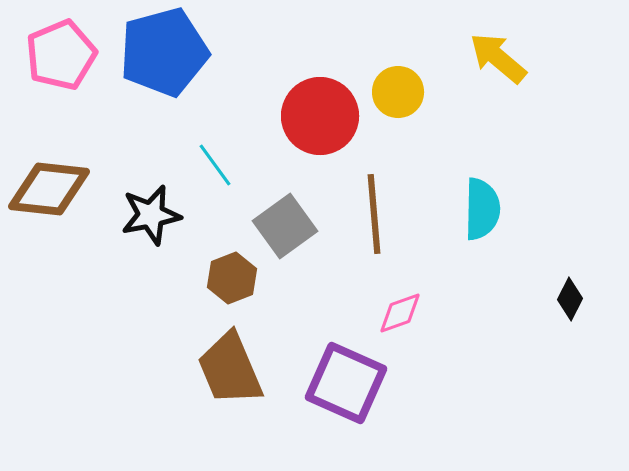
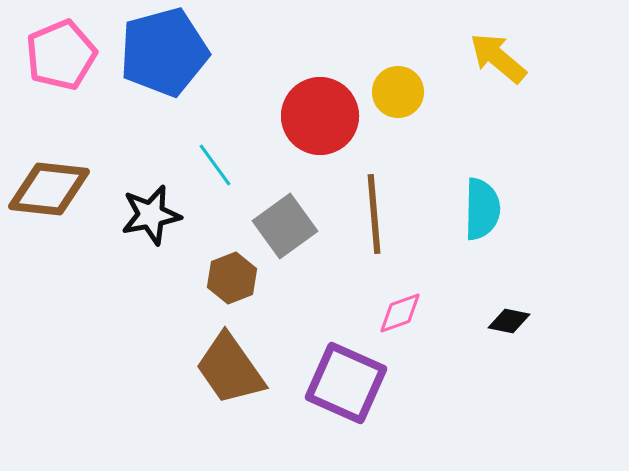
black diamond: moved 61 px left, 22 px down; rotated 75 degrees clockwise
brown trapezoid: rotated 12 degrees counterclockwise
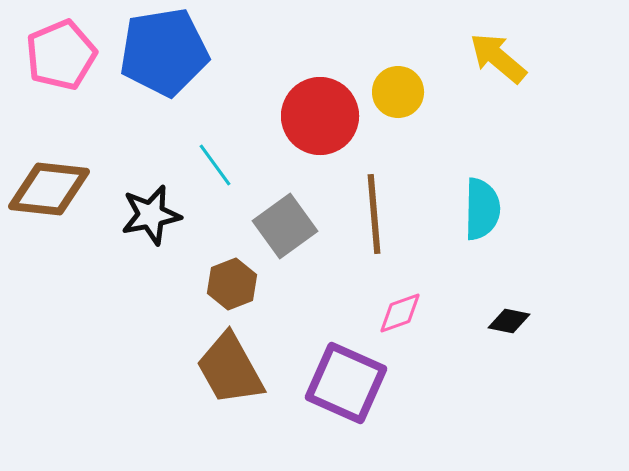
blue pentagon: rotated 6 degrees clockwise
brown hexagon: moved 6 px down
brown trapezoid: rotated 6 degrees clockwise
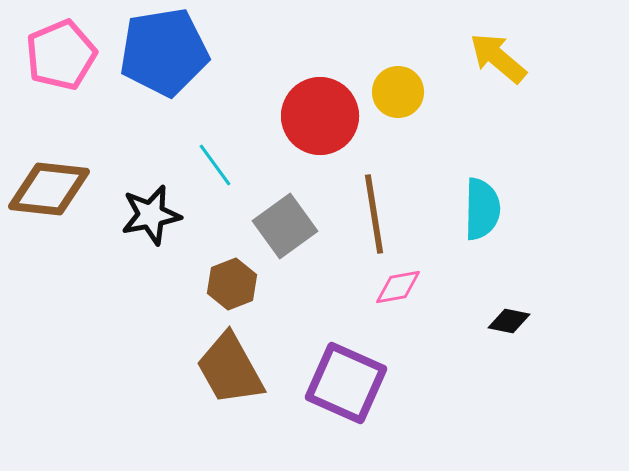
brown line: rotated 4 degrees counterclockwise
pink diamond: moved 2 px left, 26 px up; rotated 9 degrees clockwise
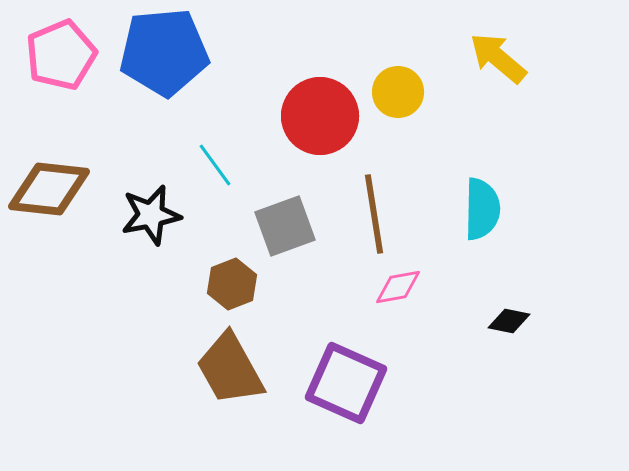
blue pentagon: rotated 4 degrees clockwise
gray square: rotated 16 degrees clockwise
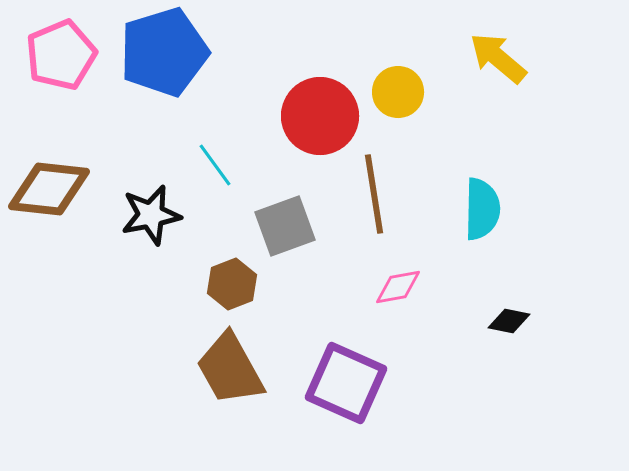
blue pentagon: rotated 12 degrees counterclockwise
brown line: moved 20 px up
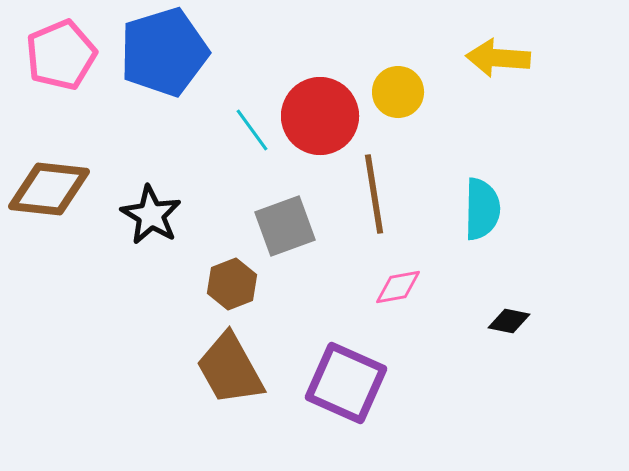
yellow arrow: rotated 36 degrees counterclockwise
cyan line: moved 37 px right, 35 px up
black star: rotated 30 degrees counterclockwise
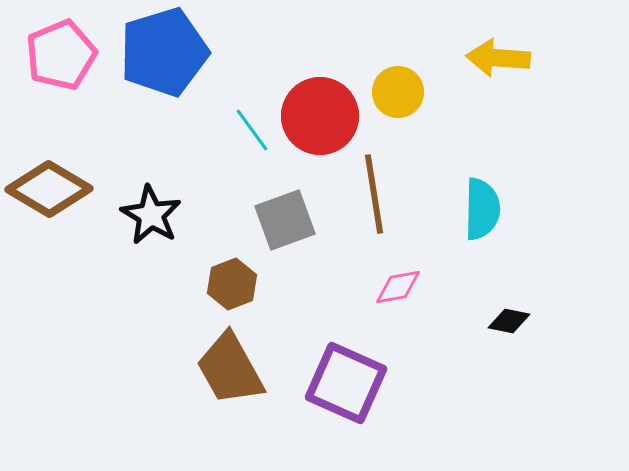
brown diamond: rotated 24 degrees clockwise
gray square: moved 6 px up
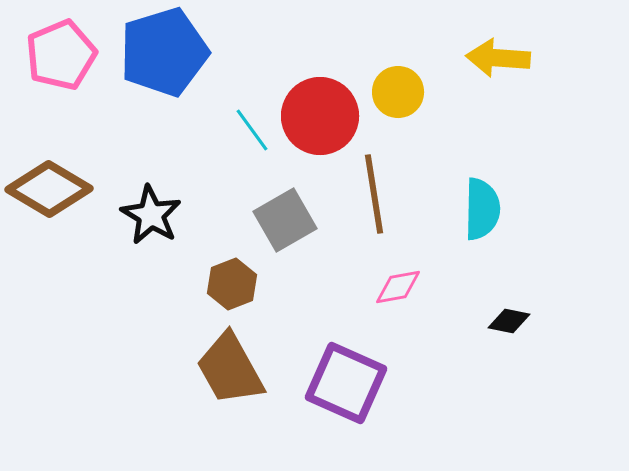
gray square: rotated 10 degrees counterclockwise
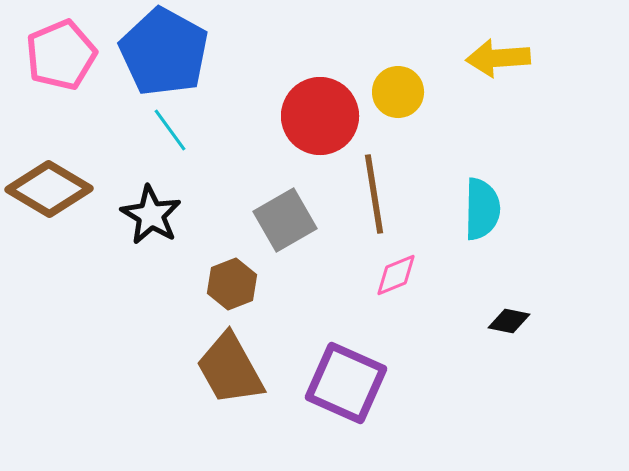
blue pentagon: rotated 26 degrees counterclockwise
yellow arrow: rotated 8 degrees counterclockwise
cyan line: moved 82 px left
pink diamond: moved 2 px left, 12 px up; rotated 12 degrees counterclockwise
